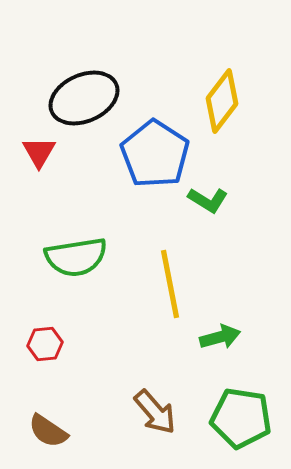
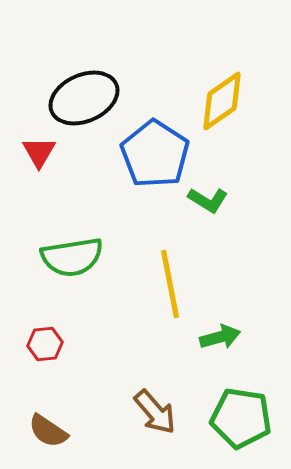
yellow diamond: rotated 18 degrees clockwise
green semicircle: moved 4 px left
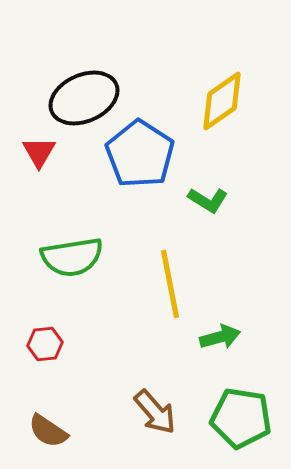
blue pentagon: moved 15 px left
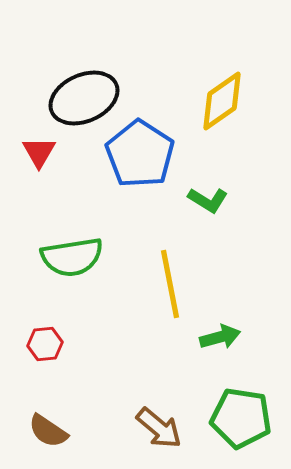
brown arrow: moved 4 px right, 16 px down; rotated 9 degrees counterclockwise
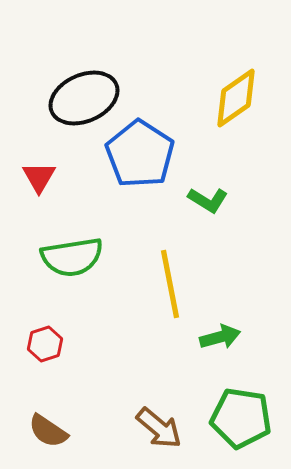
yellow diamond: moved 14 px right, 3 px up
red triangle: moved 25 px down
red hexagon: rotated 12 degrees counterclockwise
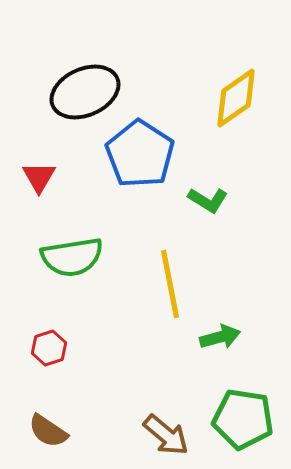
black ellipse: moved 1 px right, 6 px up
red hexagon: moved 4 px right, 4 px down
green pentagon: moved 2 px right, 1 px down
brown arrow: moved 7 px right, 7 px down
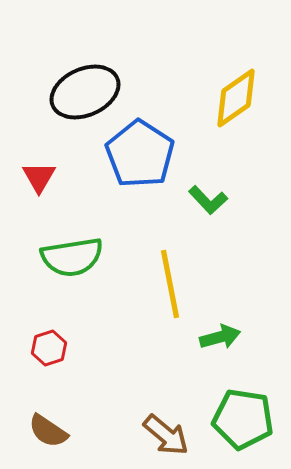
green L-shape: rotated 15 degrees clockwise
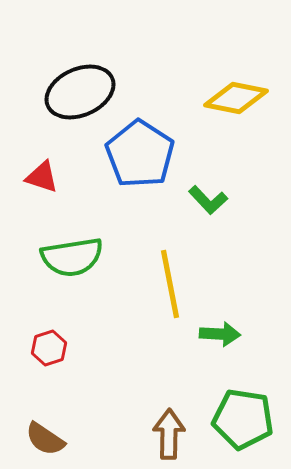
black ellipse: moved 5 px left
yellow diamond: rotated 46 degrees clockwise
red triangle: moved 3 px right; rotated 42 degrees counterclockwise
green arrow: moved 3 px up; rotated 18 degrees clockwise
brown semicircle: moved 3 px left, 8 px down
brown arrow: moved 3 px right, 1 px up; rotated 129 degrees counterclockwise
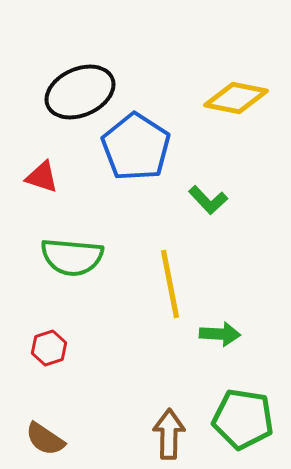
blue pentagon: moved 4 px left, 7 px up
green semicircle: rotated 14 degrees clockwise
